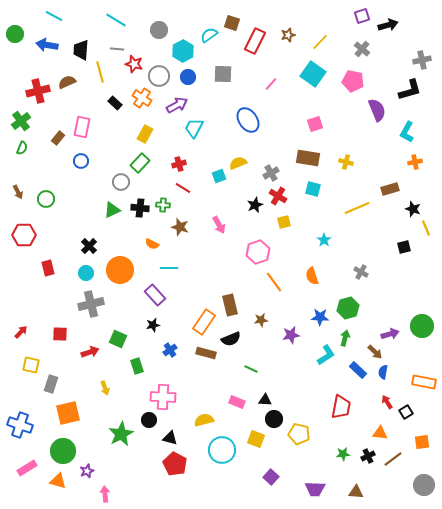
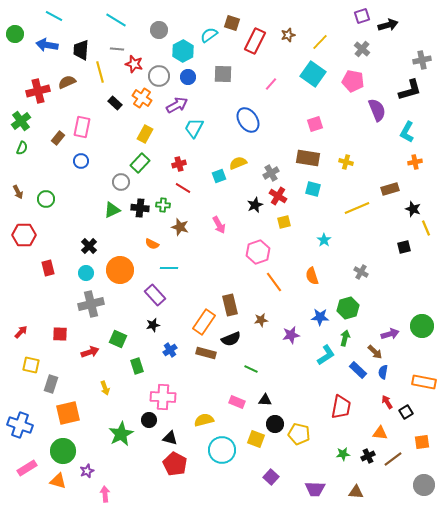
black circle at (274, 419): moved 1 px right, 5 px down
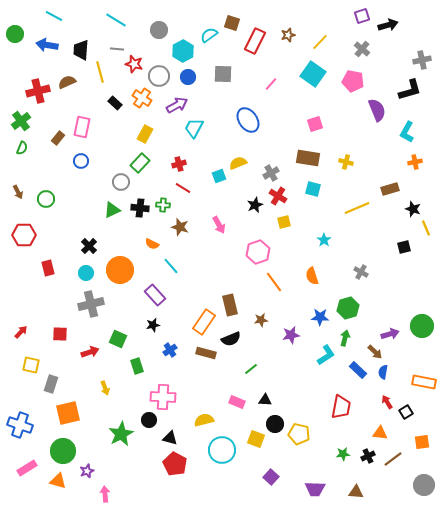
cyan line at (169, 268): moved 2 px right, 2 px up; rotated 48 degrees clockwise
green line at (251, 369): rotated 64 degrees counterclockwise
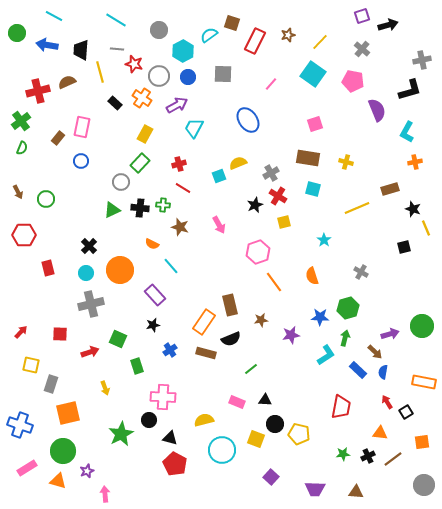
green circle at (15, 34): moved 2 px right, 1 px up
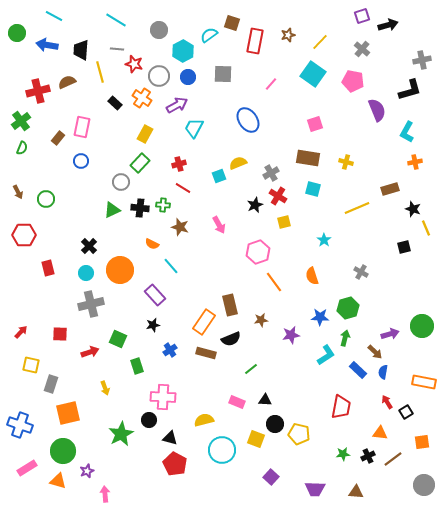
red rectangle at (255, 41): rotated 15 degrees counterclockwise
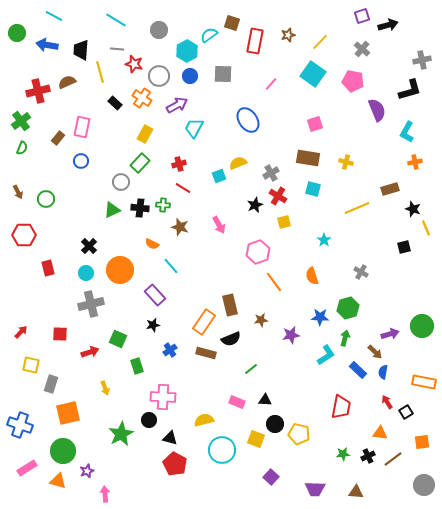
cyan hexagon at (183, 51): moved 4 px right
blue circle at (188, 77): moved 2 px right, 1 px up
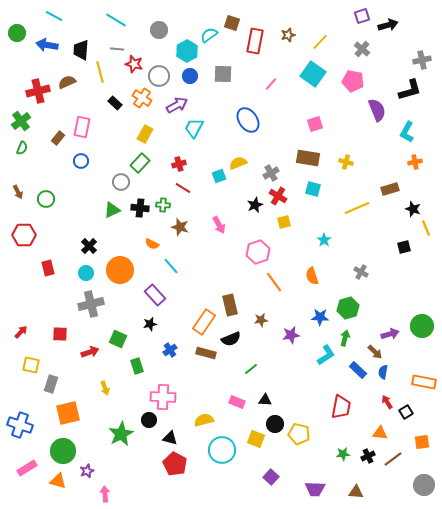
black star at (153, 325): moved 3 px left, 1 px up
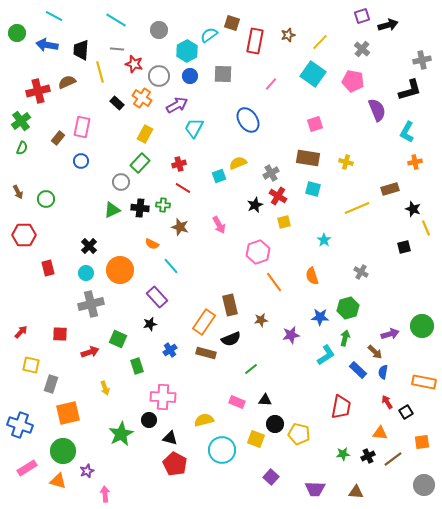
black rectangle at (115, 103): moved 2 px right
purple rectangle at (155, 295): moved 2 px right, 2 px down
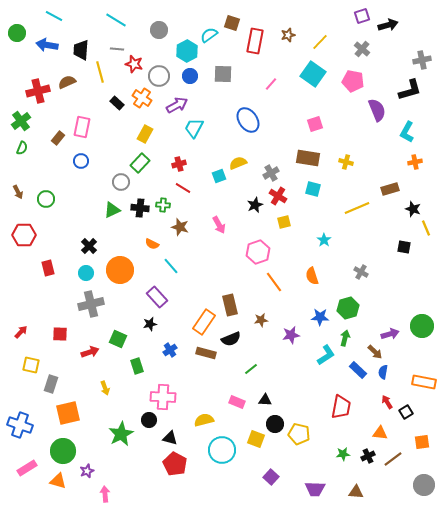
black square at (404, 247): rotated 24 degrees clockwise
